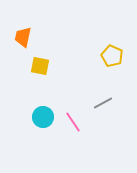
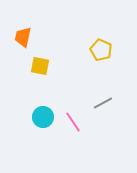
yellow pentagon: moved 11 px left, 6 px up
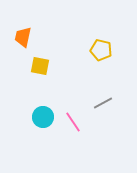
yellow pentagon: rotated 10 degrees counterclockwise
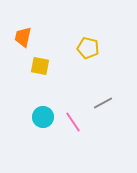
yellow pentagon: moved 13 px left, 2 px up
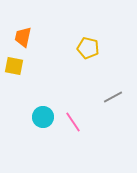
yellow square: moved 26 px left
gray line: moved 10 px right, 6 px up
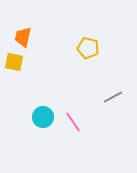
yellow square: moved 4 px up
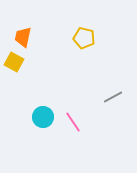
yellow pentagon: moved 4 px left, 10 px up
yellow square: rotated 18 degrees clockwise
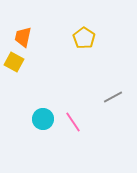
yellow pentagon: rotated 20 degrees clockwise
cyan circle: moved 2 px down
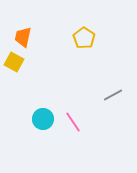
gray line: moved 2 px up
